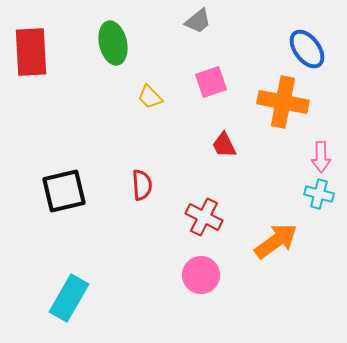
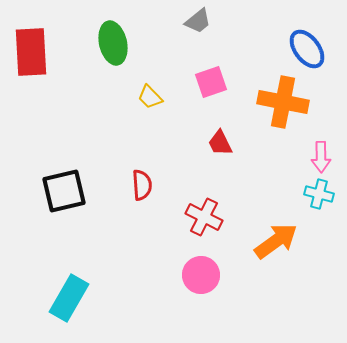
red trapezoid: moved 4 px left, 2 px up
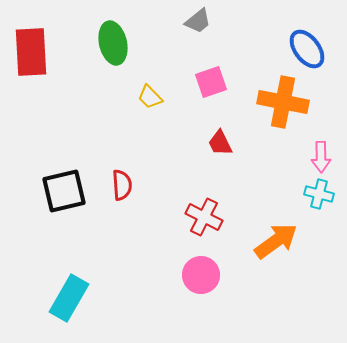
red semicircle: moved 20 px left
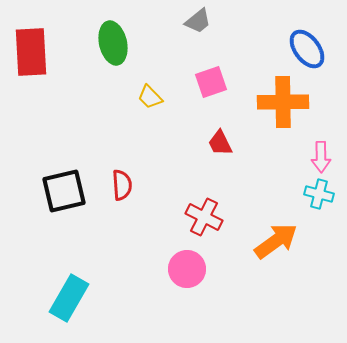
orange cross: rotated 12 degrees counterclockwise
pink circle: moved 14 px left, 6 px up
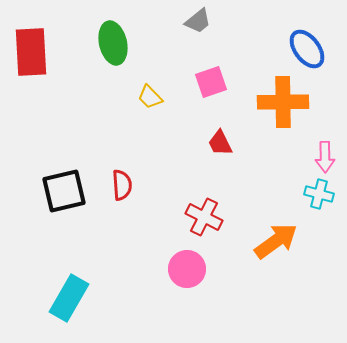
pink arrow: moved 4 px right
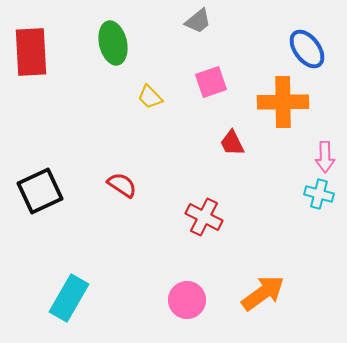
red trapezoid: moved 12 px right
red semicircle: rotated 52 degrees counterclockwise
black square: moved 24 px left; rotated 12 degrees counterclockwise
orange arrow: moved 13 px left, 52 px down
pink circle: moved 31 px down
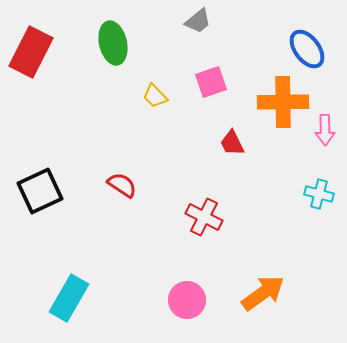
red rectangle: rotated 30 degrees clockwise
yellow trapezoid: moved 5 px right, 1 px up
pink arrow: moved 27 px up
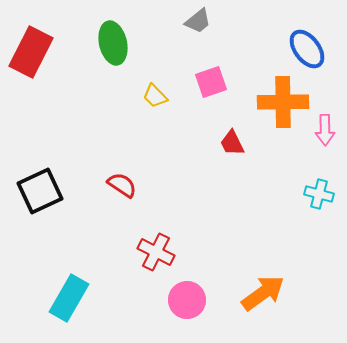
red cross: moved 48 px left, 35 px down
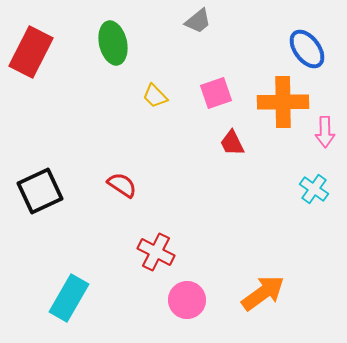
pink square: moved 5 px right, 11 px down
pink arrow: moved 2 px down
cyan cross: moved 5 px left, 5 px up; rotated 20 degrees clockwise
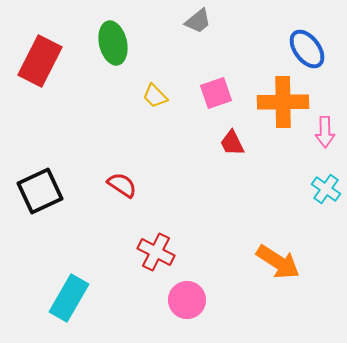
red rectangle: moved 9 px right, 9 px down
cyan cross: moved 12 px right
orange arrow: moved 15 px right, 31 px up; rotated 69 degrees clockwise
